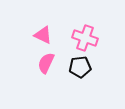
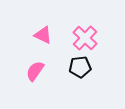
pink cross: rotated 25 degrees clockwise
pink semicircle: moved 11 px left, 8 px down; rotated 10 degrees clockwise
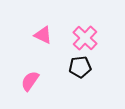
pink semicircle: moved 5 px left, 10 px down
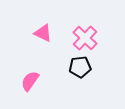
pink triangle: moved 2 px up
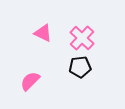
pink cross: moved 3 px left
pink semicircle: rotated 10 degrees clockwise
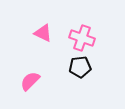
pink cross: rotated 25 degrees counterclockwise
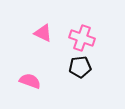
pink semicircle: rotated 65 degrees clockwise
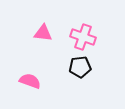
pink triangle: rotated 18 degrees counterclockwise
pink cross: moved 1 px right, 1 px up
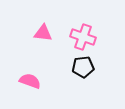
black pentagon: moved 3 px right
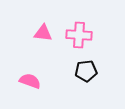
pink cross: moved 4 px left, 2 px up; rotated 15 degrees counterclockwise
black pentagon: moved 3 px right, 4 px down
